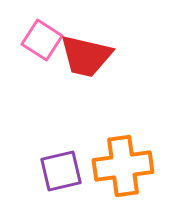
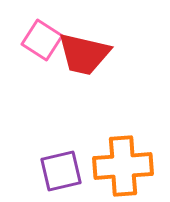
red trapezoid: moved 2 px left, 2 px up
orange cross: rotated 4 degrees clockwise
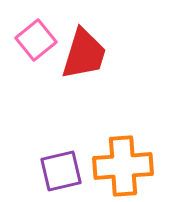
pink square: moved 6 px left; rotated 18 degrees clockwise
red trapezoid: rotated 86 degrees counterclockwise
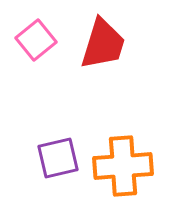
red trapezoid: moved 19 px right, 10 px up
purple square: moved 3 px left, 13 px up
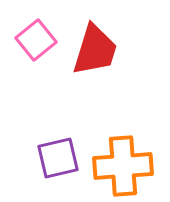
red trapezoid: moved 8 px left, 6 px down
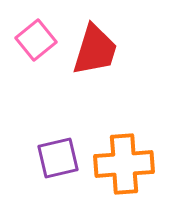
orange cross: moved 1 px right, 2 px up
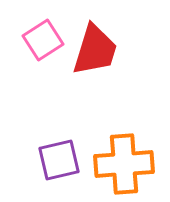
pink square: moved 7 px right; rotated 6 degrees clockwise
purple square: moved 1 px right, 2 px down
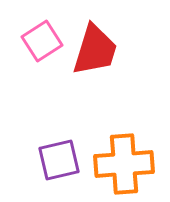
pink square: moved 1 px left, 1 px down
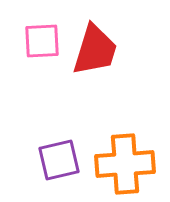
pink square: rotated 30 degrees clockwise
orange cross: moved 1 px right
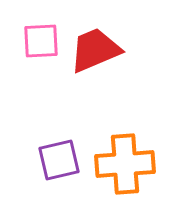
pink square: moved 1 px left
red trapezoid: rotated 130 degrees counterclockwise
